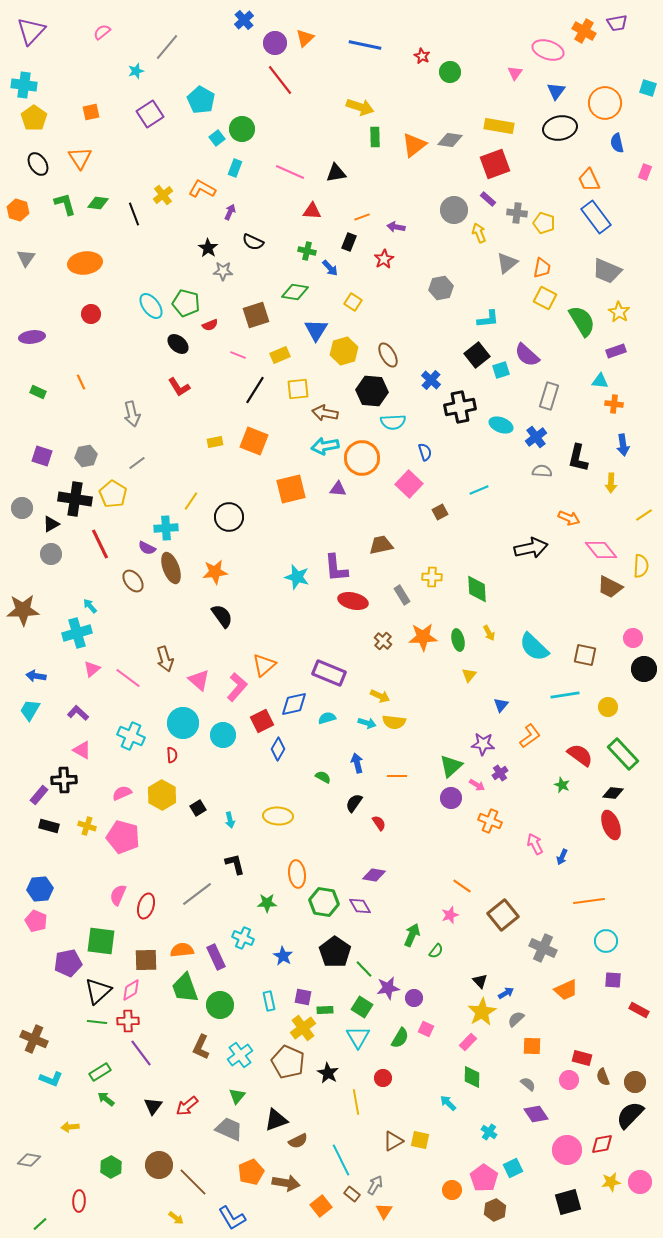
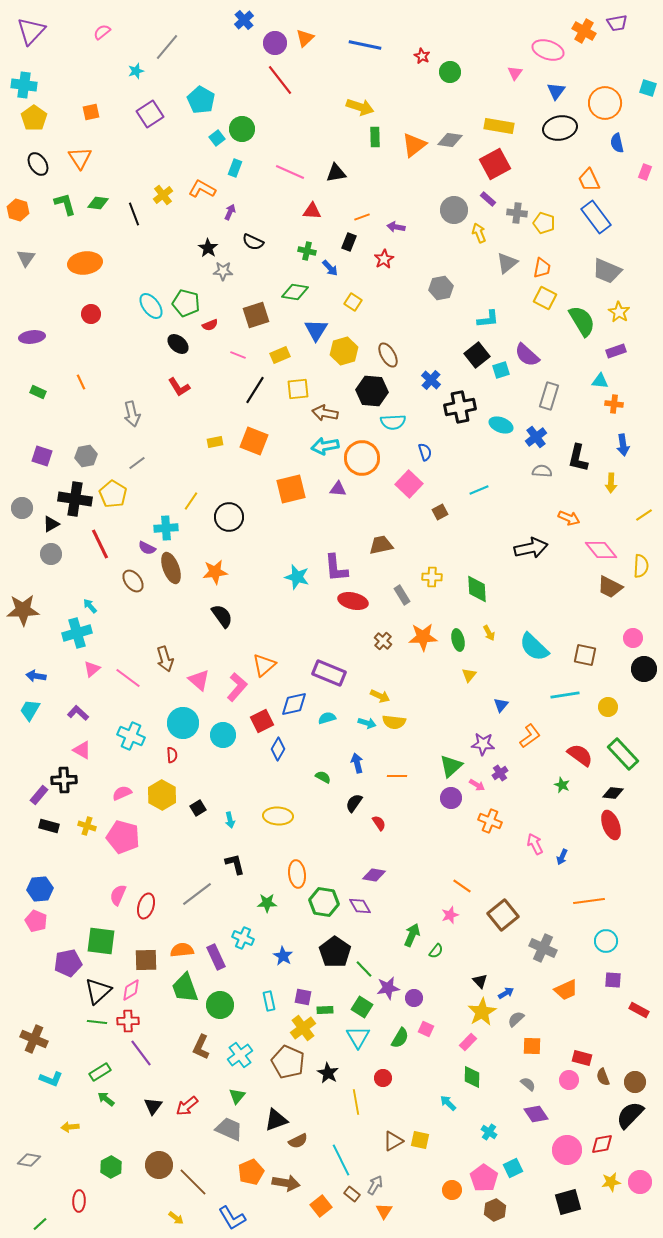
red square at (495, 164): rotated 8 degrees counterclockwise
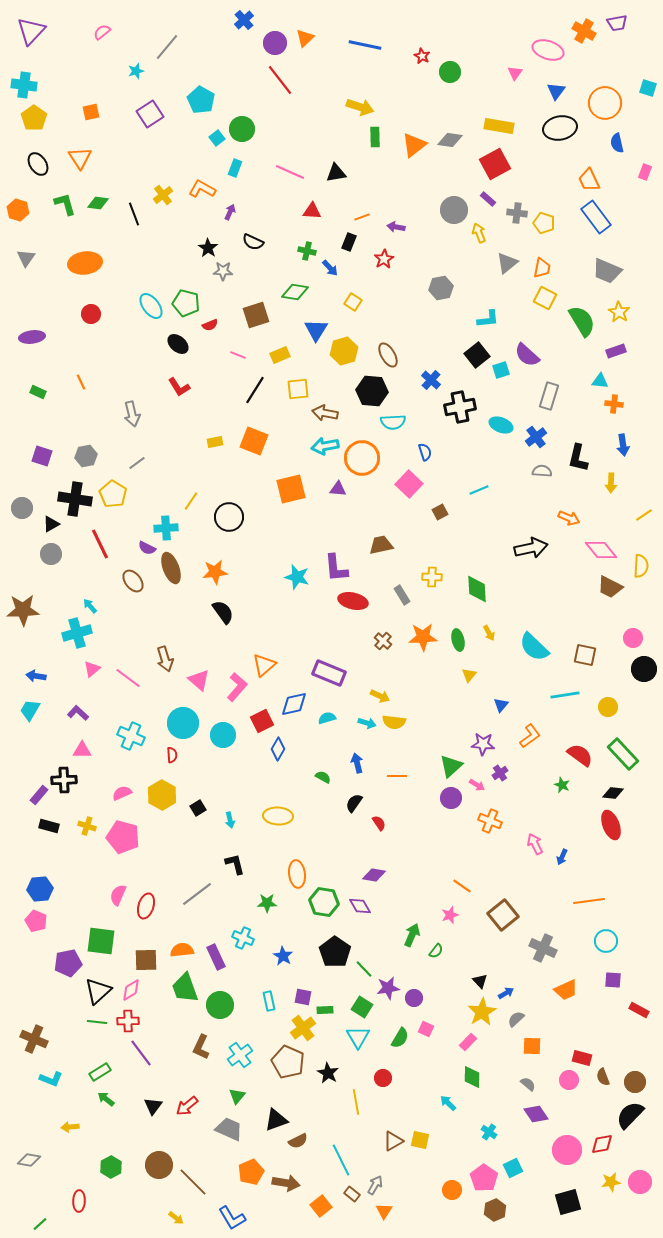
black semicircle at (222, 616): moved 1 px right, 4 px up
pink triangle at (82, 750): rotated 30 degrees counterclockwise
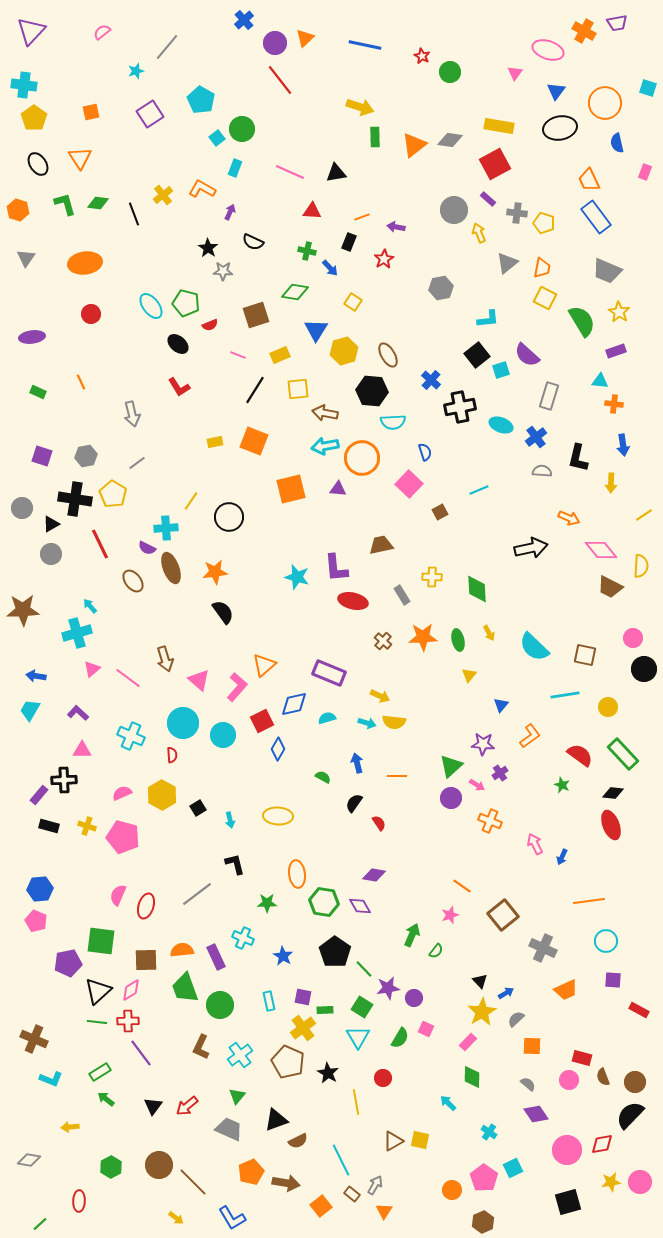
brown hexagon at (495, 1210): moved 12 px left, 12 px down
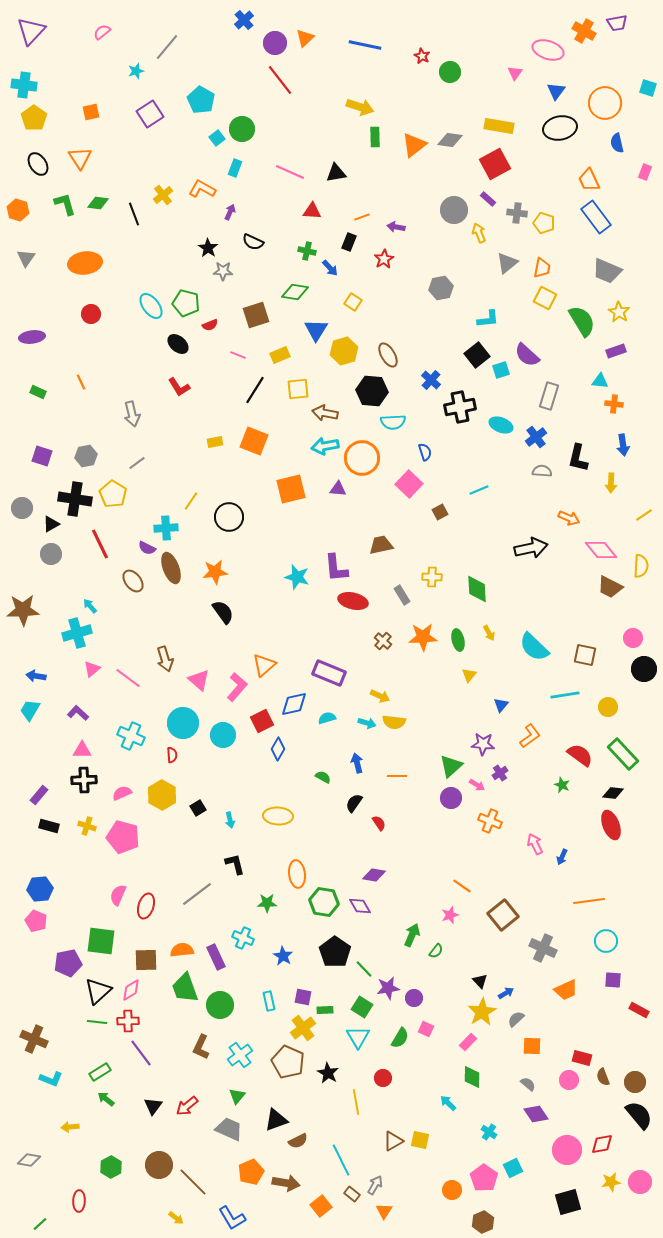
black cross at (64, 780): moved 20 px right
black semicircle at (630, 1115): moved 9 px right; rotated 96 degrees clockwise
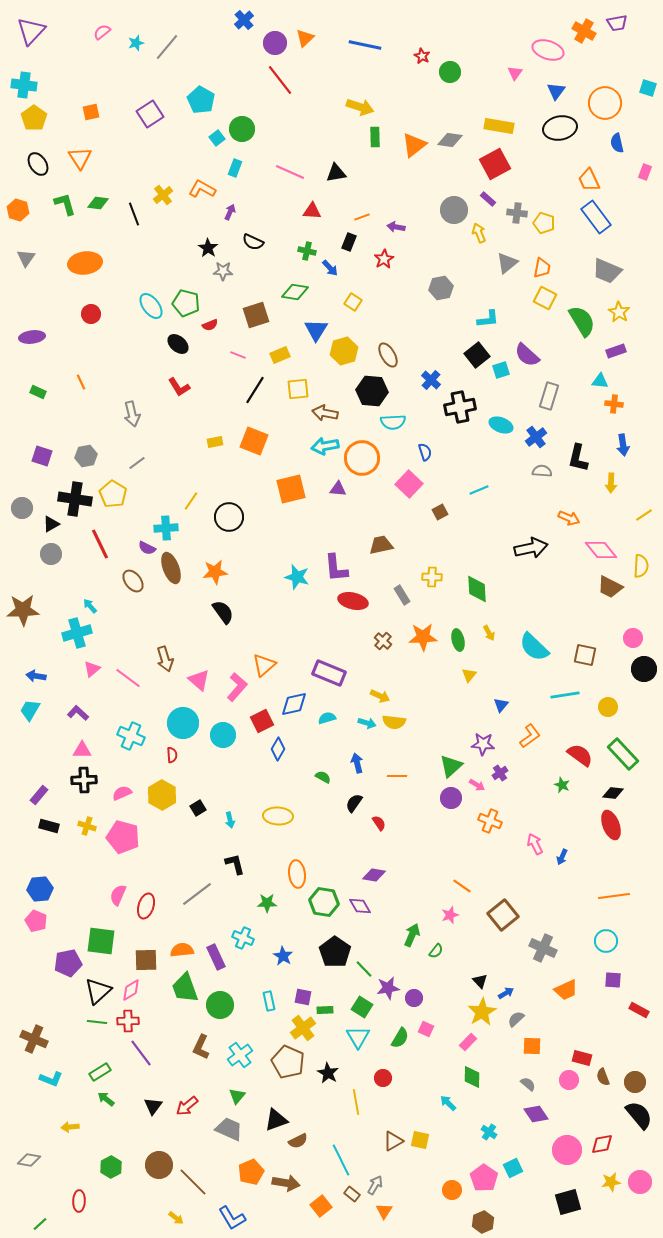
cyan star at (136, 71): moved 28 px up
orange line at (589, 901): moved 25 px right, 5 px up
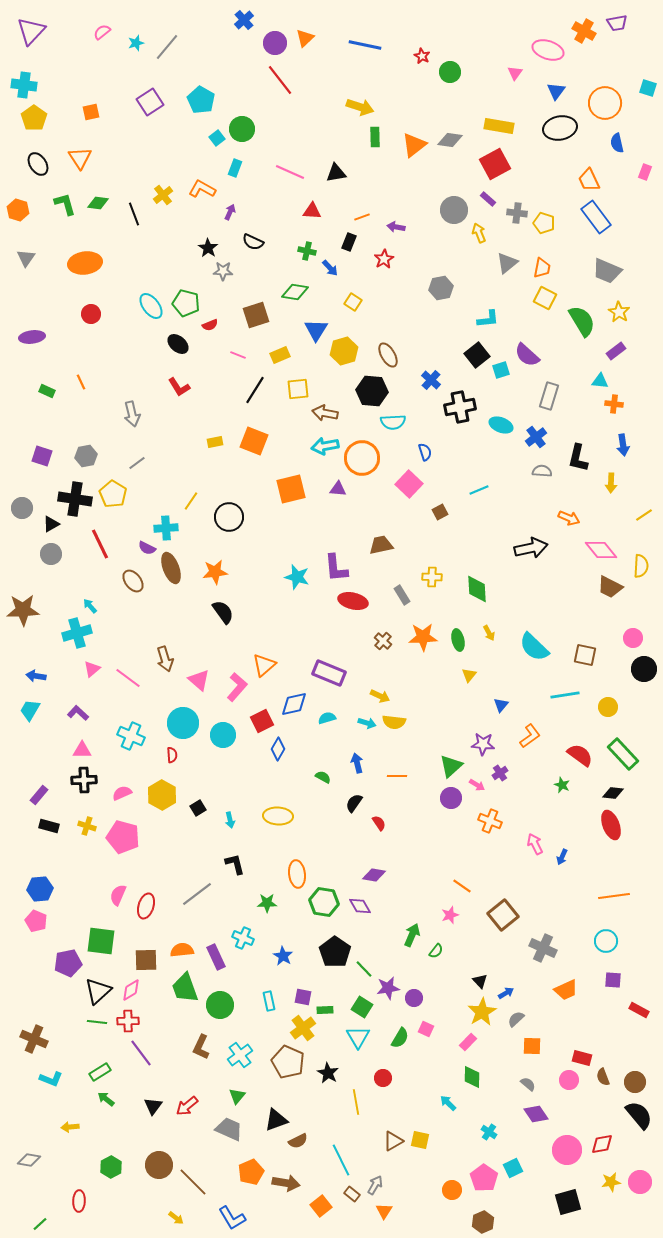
purple square at (150, 114): moved 12 px up
purple rectangle at (616, 351): rotated 18 degrees counterclockwise
green rectangle at (38, 392): moved 9 px right, 1 px up
